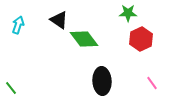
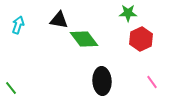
black triangle: rotated 24 degrees counterclockwise
pink line: moved 1 px up
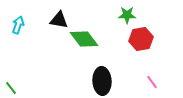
green star: moved 1 px left, 2 px down
red hexagon: rotated 15 degrees clockwise
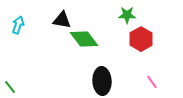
black triangle: moved 3 px right
red hexagon: rotated 20 degrees counterclockwise
green line: moved 1 px left, 1 px up
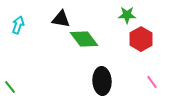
black triangle: moved 1 px left, 1 px up
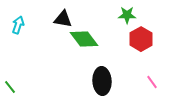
black triangle: moved 2 px right
